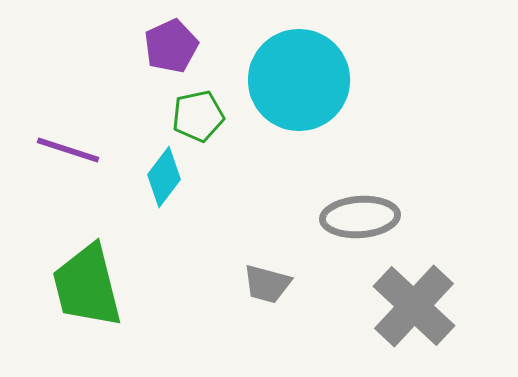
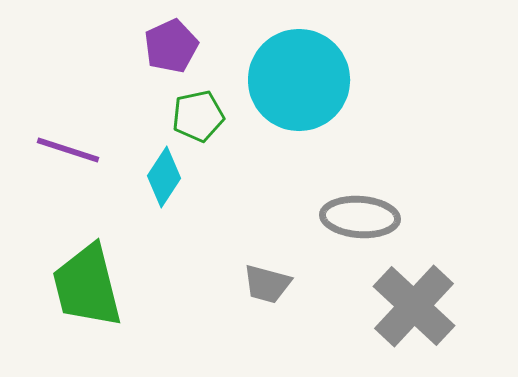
cyan diamond: rotated 4 degrees counterclockwise
gray ellipse: rotated 8 degrees clockwise
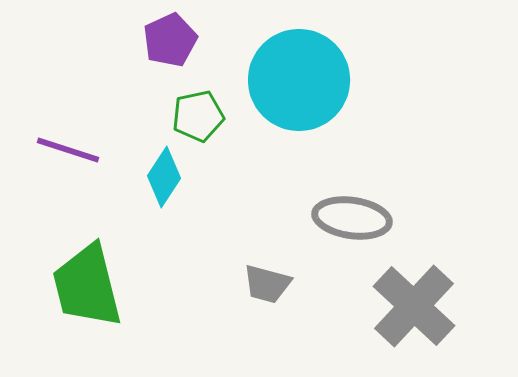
purple pentagon: moved 1 px left, 6 px up
gray ellipse: moved 8 px left, 1 px down; rotated 4 degrees clockwise
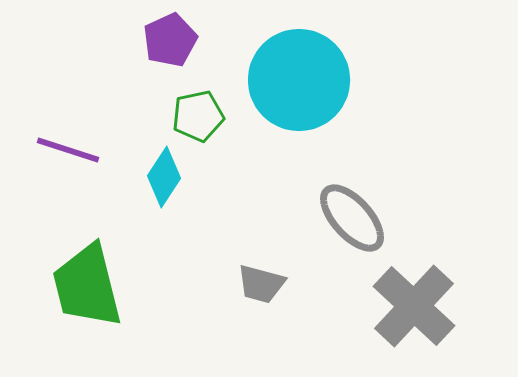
gray ellipse: rotated 40 degrees clockwise
gray trapezoid: moved 6 px left
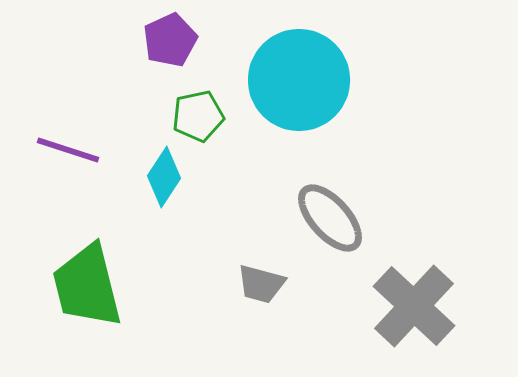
gray ellipse: moved 22 px left
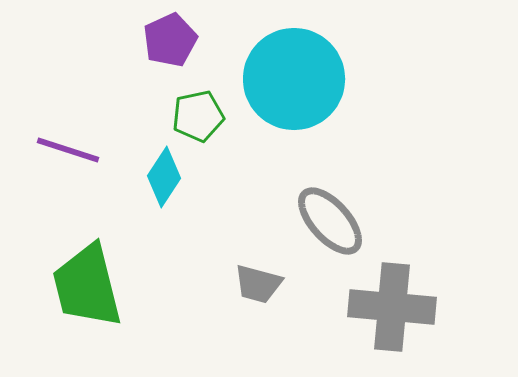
cyan circle: moved 5 px left, 1 px up
gray ellipse: moved 3 px down
gray trapezoid: moved 3 px left
gray cross: moved 22 px left, 1 px down; rotated 38 degrees counterclockwise
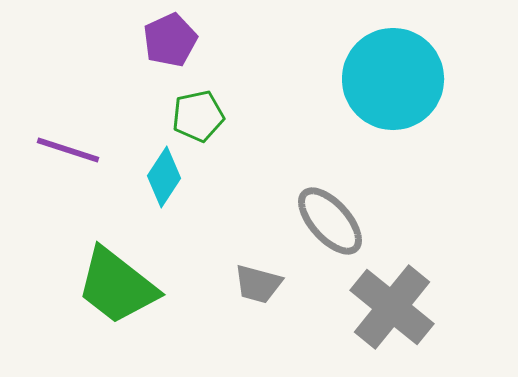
cyan circle: moved 99 px right
green trapezoid: moved 30 px right; rotated 38 degrees counterclockwise
gray cross: rotated 34 degrees clockwise
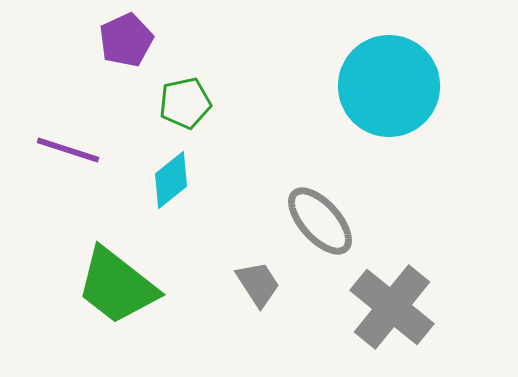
purple pentagon: moved 44 px left
cyan circle: moved 4 px left, 7 px down
green pentagon: moved 13 px left, 13 px up
cyan diamond: moved 7 px right, 3 px down; rotated 18 degrees clockwise
gray ellipse: moved 10 px left
gray trapezoid: rotated 138 degrees counterclockwise
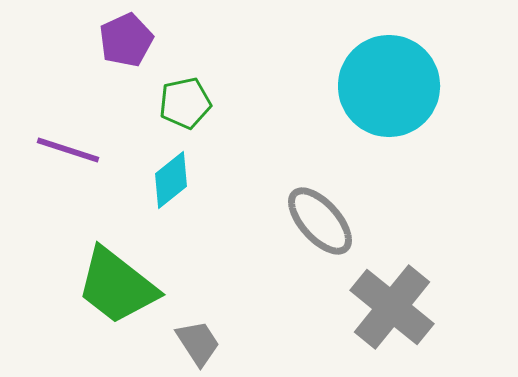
gray trapezoid: moved 60 px left, 59 px down
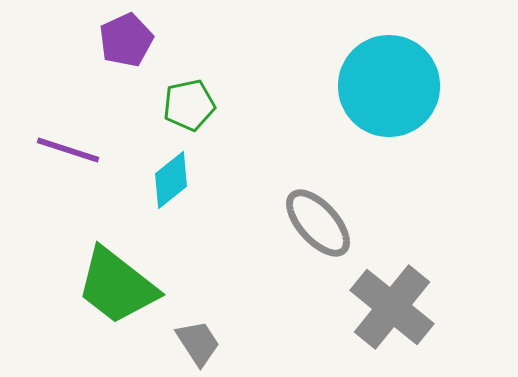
green pentagon: moved 4 px right, 2 px down
gray ellipse: moved 2 px left, 2 px down
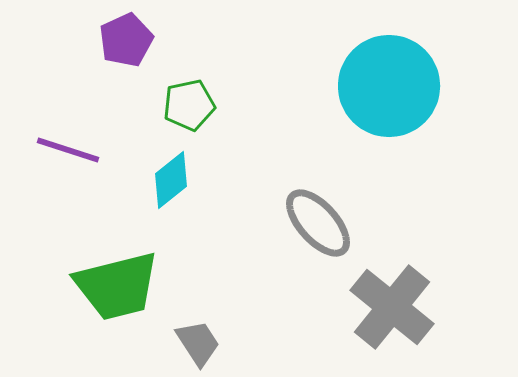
green trapezoid: rotated 52 degrees counterclockwise
